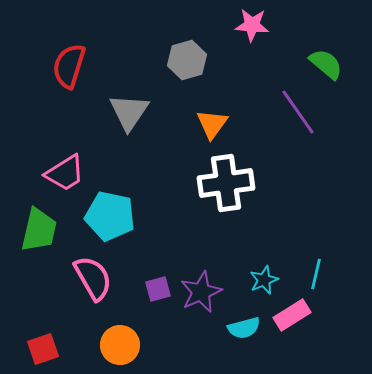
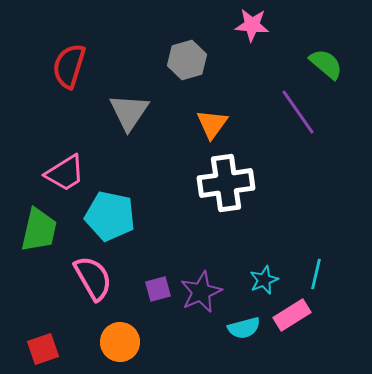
orange circle: moved 3 px up
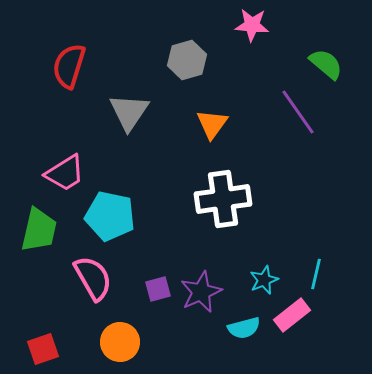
white cross: moved 3 px left, 16 px down
pink rectangle: rotated 6 degrees counterclockwise
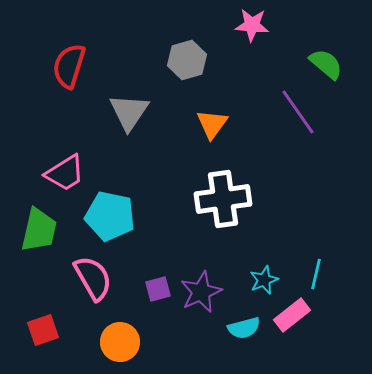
red square: moved 19 px up
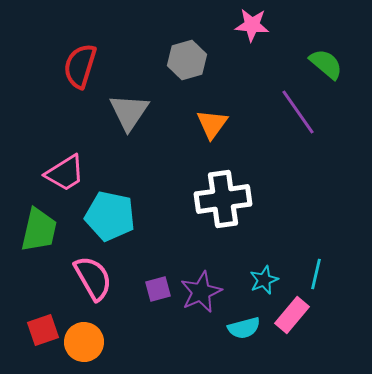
red semicircle: moved 11 px right
pink rectangle: rotated 12 degrees counterclockwise
orange circle: moved 36 px left
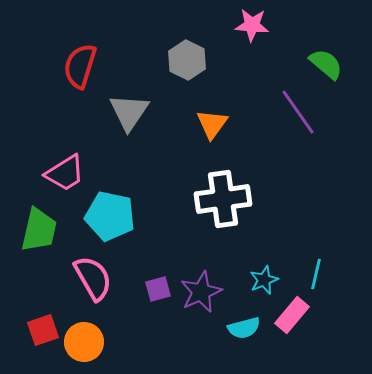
gray hexagon: rotated 18 degrees counterclockwise
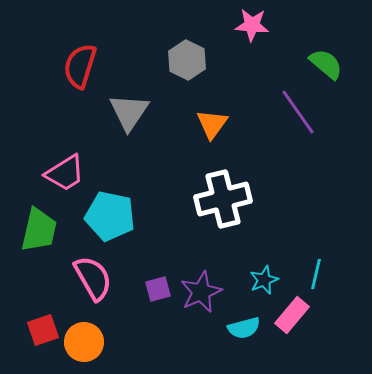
white cross: rotated 6 degrees counterclockwise
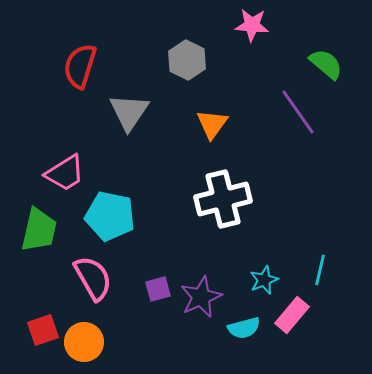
cyan line: moved 4 px right, 4 px up
purple star: moved 5 px down
